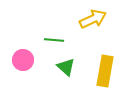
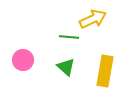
green line: moved 15 px right, 3 px up
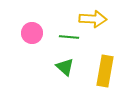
yellow arrow: rotated 28 degrees clockwise
pink circle: moved 9 px right, 27 px up
green triangle: moved 1 px left
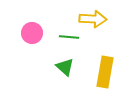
yellow rectangle: moved 1 px down
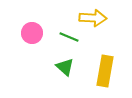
yellow arrow: moved 1 px up
green line: rotated 18 degrees clockwise
yellow rectangle: moved 1 px up
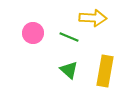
pink circle: moved 1 px right
green triangle: moved 4 px right, 3 px down
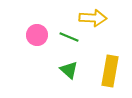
pink circle: moved 4 px right, 2 px down
yellow rectangle: moved 5 px right
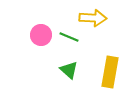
pink circle: moved 4 px right
yellow rectangle: moved 1 px down
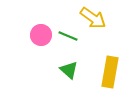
yellow arrow: rotated 32 degrees clockwise
green line: moved 1 px left, 1 px up
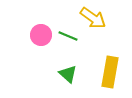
green triangle: moved 1 px left, 4 px down
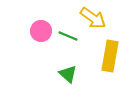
pink circle: moved 4 px up
yellow rectangle: moved 16 px up
